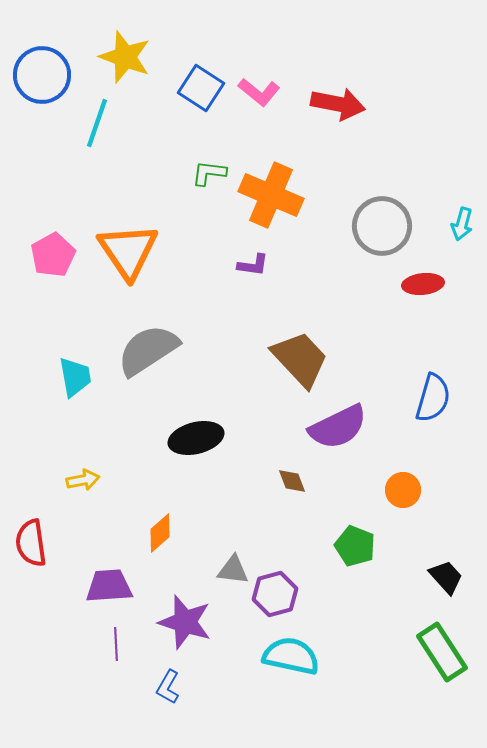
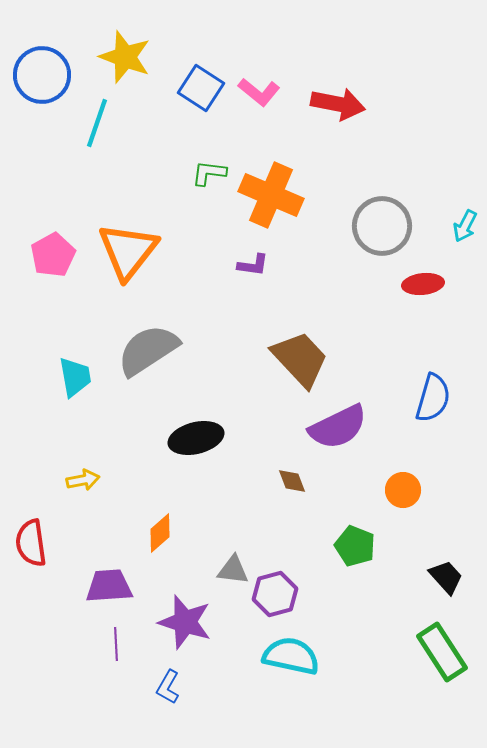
cyan arrow: moved 3 px right, 2 px down; rotated 12 degrees clockwise
orange triangle: rotated 12 degrees clockwise
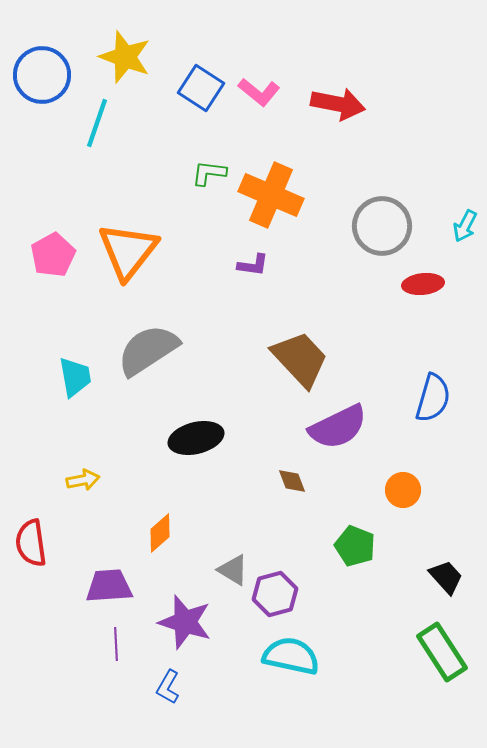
gray triangle: rotated 24 degrees clockwise
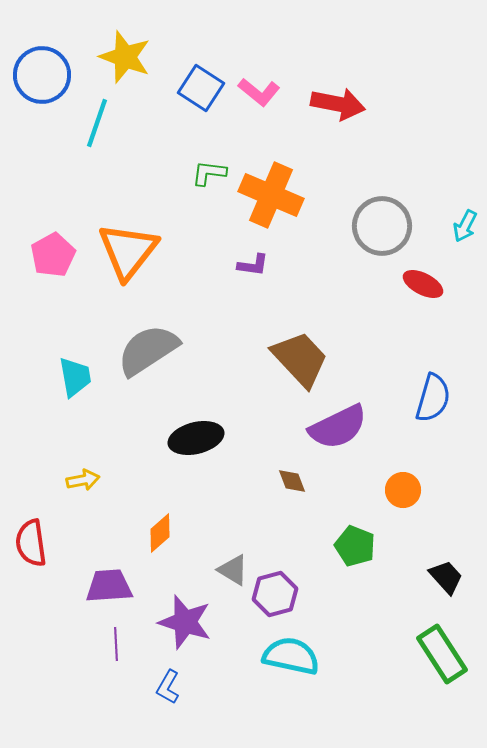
red ellipse: rotated 33 degrees clockwise
green rectangle: moved 2 px down
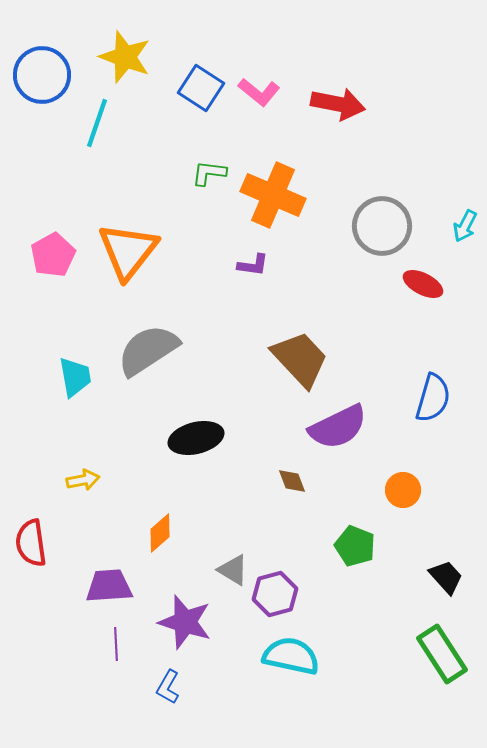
orange cross: moved 2 px right
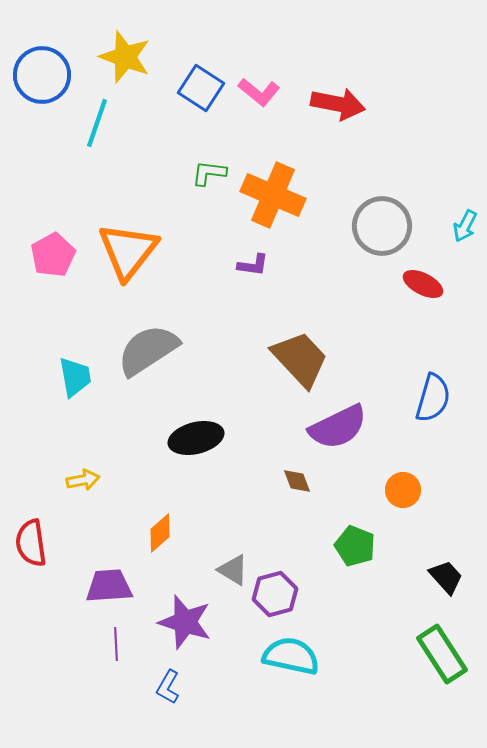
brown diamond: moved 5 px right
